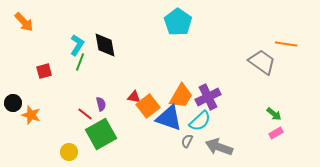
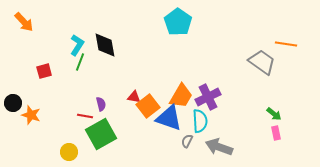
red line: moved 2 px down; rotated 28 degrees counterclockwise
cyan semicircle: rotated 50 degrees counterclockwise
pink rectangle: rotated 72 degrees counterclockwise
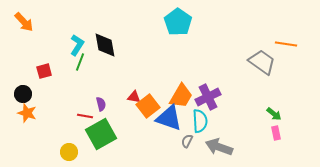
black circle: moved 10 px right, 9 px up
orange star: moved 4 px left, 2 px up
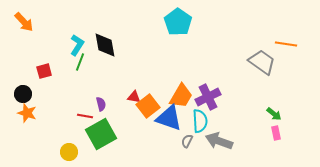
gray arrow: moved 6 px up
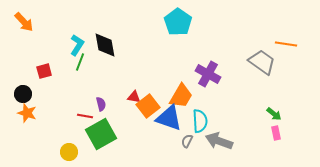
purple cross: moved 23 px up; rotated 35 degrees counterclockwise
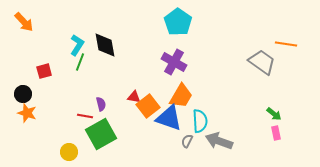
purple cross: moved 34 px left, 12 px up
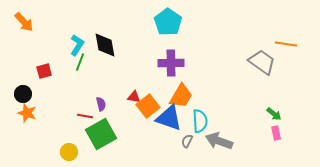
cyan pentagon: moved 10 px left
purple cross: moved 3 px left, 1 px down; rotated 30 degrees counterclockwise
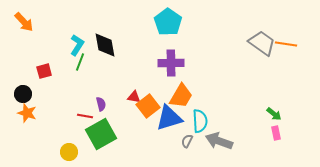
gray trapezoid: moved 19 px up
blue triangle: rotated 36 degrees counterclockwise
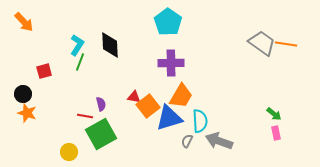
black diamond: moved 5 px right; rotated 8 degrees clockwise
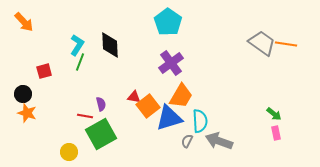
purple cross: rotated 35 degrees counterclockwise
